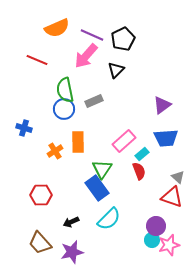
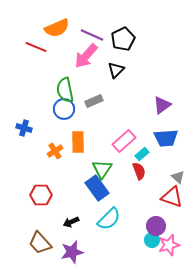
red line: moved 1 px left, 13 px up
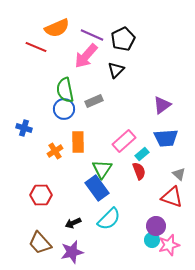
gray triangle: moved 1 px right, 3 px up
black arrow: moved 2 px right, 1 px down
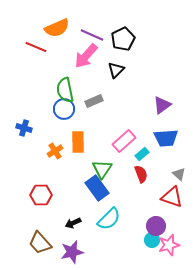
red semicircle: moved 2 px right, 3 px down
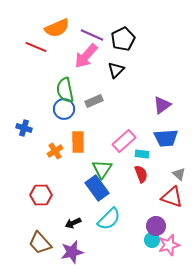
cyan rectangle: rotated 48 degrees clockwise
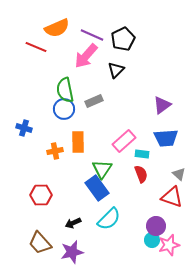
orange cross: rotated 21 degrees clockwise
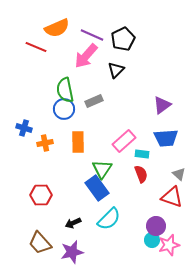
orange cross: moved 10 px left, 8 px up
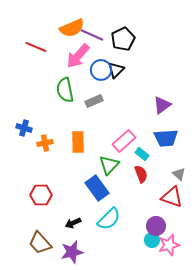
orange semicircle: moved 15 px right
pink arrow: moved 8 px left
blue circle: moved 37 px right, 39 px up
cyan rectangle: rotated 32 degrees clockwise
green triangle: moved 7 px right, 4 px up; rotated 10 degrees clockwise
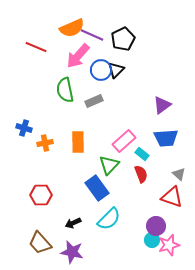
purple star: rotated 25 degrees clockwise
